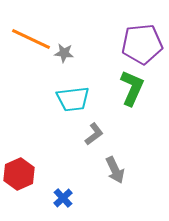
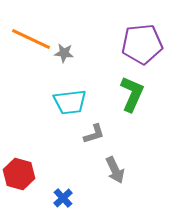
green L-shape: moved 6 px down
cyan trapezoid: moved 3 px left, 3 px down
gray L-shape: rotated 20 degrees clockwise
red hexagon: rotated 20 degrees counterclockwise
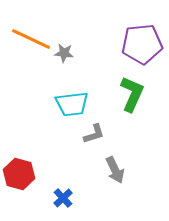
cyan trapezoid: moved 2 px right, 2 px down
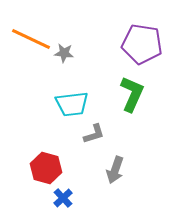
purple pentagon: rotated 15 degrees clockwise
gray arrow: rotated 44 degrees clockwise
red hexagon: moved 27 px right, 6 px up
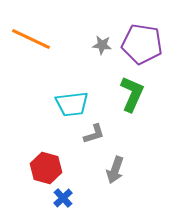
gray star: moved 38 px right, 8 px up
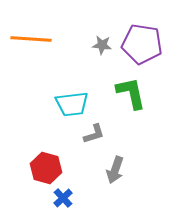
orange line: rotated 21 degrees counterclockwise
green L-shape: moved 1 px left, 1 px up; rotated 36 degrees counterclockwise
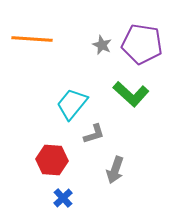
orange line: moved 1 px right
gray star: rotated 18 degrees clockwise
green L-shape: moved 1 px down; rotated 144 degrees clockwise
cyan trapezoid: rotated 136 degrees clockwise
red hexagon: moved 6 px right, 8 px up; rotated 12 degrees counterclockwise
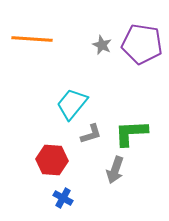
green L-shape: moved 39 px down; rotated 135 degrees clockwise
gray L-shape: moved 3 px left
blue cross: rotated 18 degrees counterclockwise
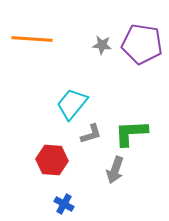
gray star: rotated 18 degrees counterclockwise
blue cross: moved 1 px right, 6 px down
